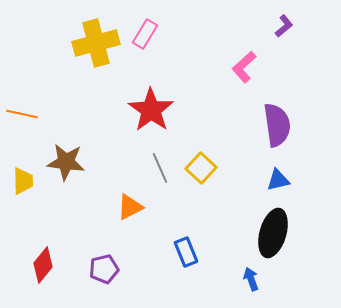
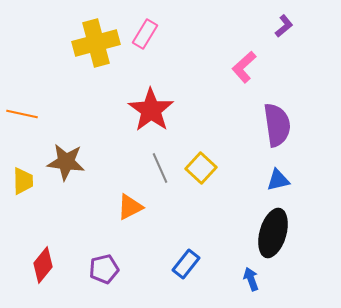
blue rectangle: moved 12 px down; rotated 60 degrees clockwise
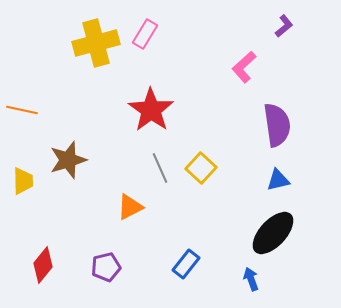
orange line: moved 4 px up
brown star: moved 2 px right, 2 px up; rotated 24 degrees counterclockwise
black ellipse: rotated 27 degrees clockwise
purple pentagon: moved 2 px right, 2 px up
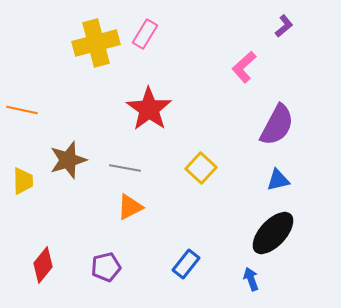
red star: moved 2 px left, 1 px up
purple semicircle: rotated 36 degrees clockwise
gray line: moved 35 px left; rotated 56 degrees counterclockwise
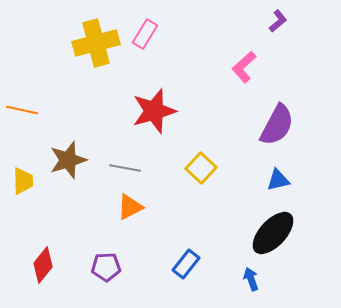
purple L-shape: moved 6 px left, 5 px up
red star: moved 5 px right, 2 px down; rotated 21 degrees clockwise
purple pentagon: rotated 12 degrees clockwise
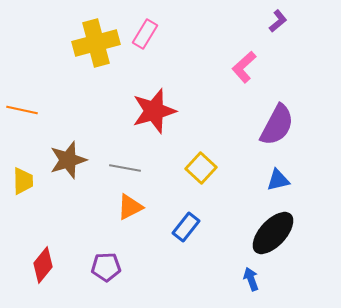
blue rectangle: moved 37 px up
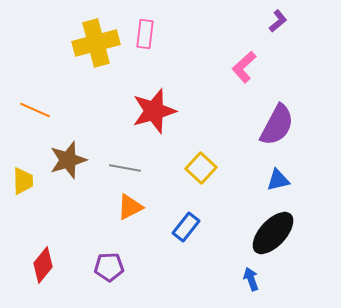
pink rectangle: rotated 24 degrees counterclockwise
orange line: moved 13 px right; rotated 12 degrees clockwise
purple pentagon: moved 3 px right
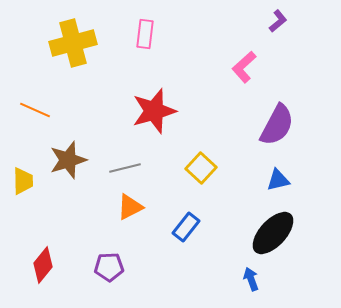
yellow cross: moved 23 px left
gray line: rotated 24 degrees counterclockwise
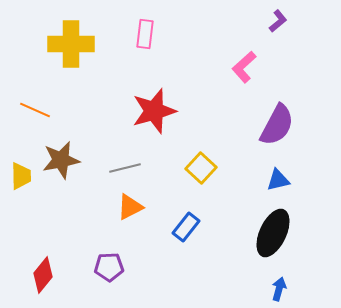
yellow cross: moved 2 px left, 1 px down; rotated 15 degrees clockwise
brown star: moved 7 px left; rotated 6 degrees clockwise
yellow trapezoid: moved 2 px left, 5 px up
black ellipse: rotated 18 degrees counterclockwise
red diamond: moved 10 px down
blue arrow: moved 28 px right, 10 px down; rotated 35 degrees clockwise
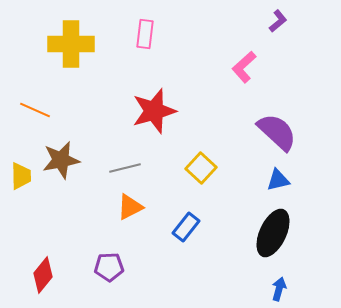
purple semicircle: moved 7 px down; rotated 75 degrees counterclockwise
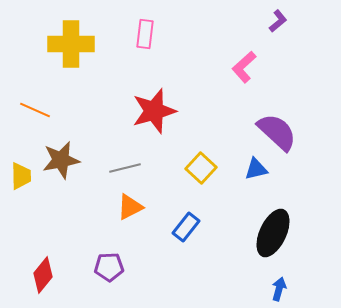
blue triangle: moved 22 px left, 11 px up
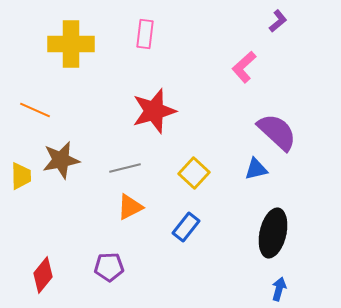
yellow square: moved 7 px left, 5 px down
black ellipse: rotated 12 degrees counterclockwise
